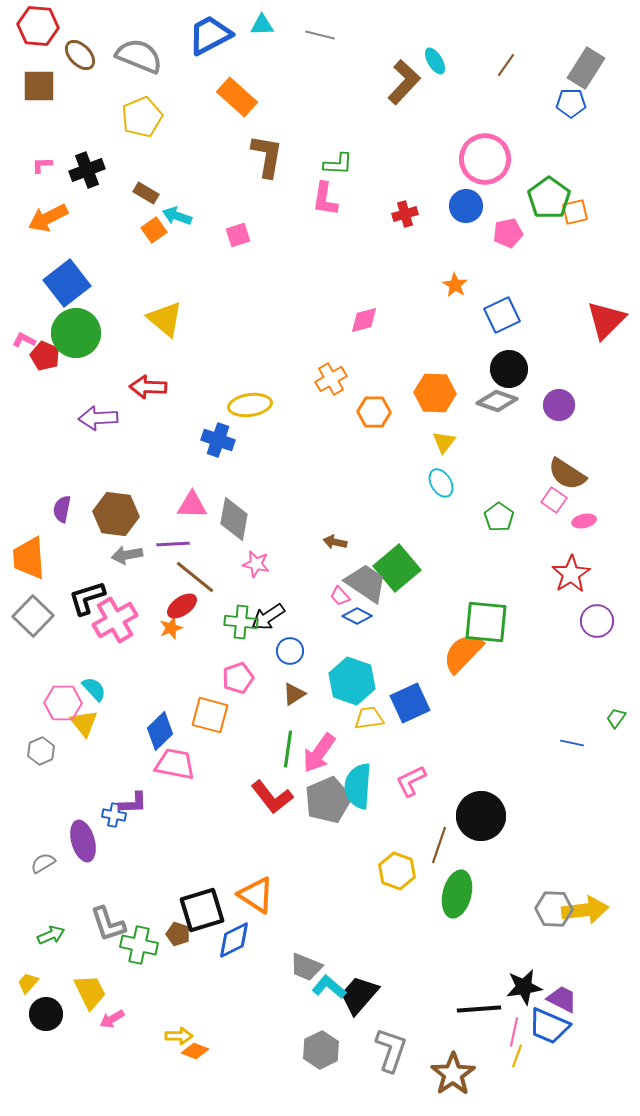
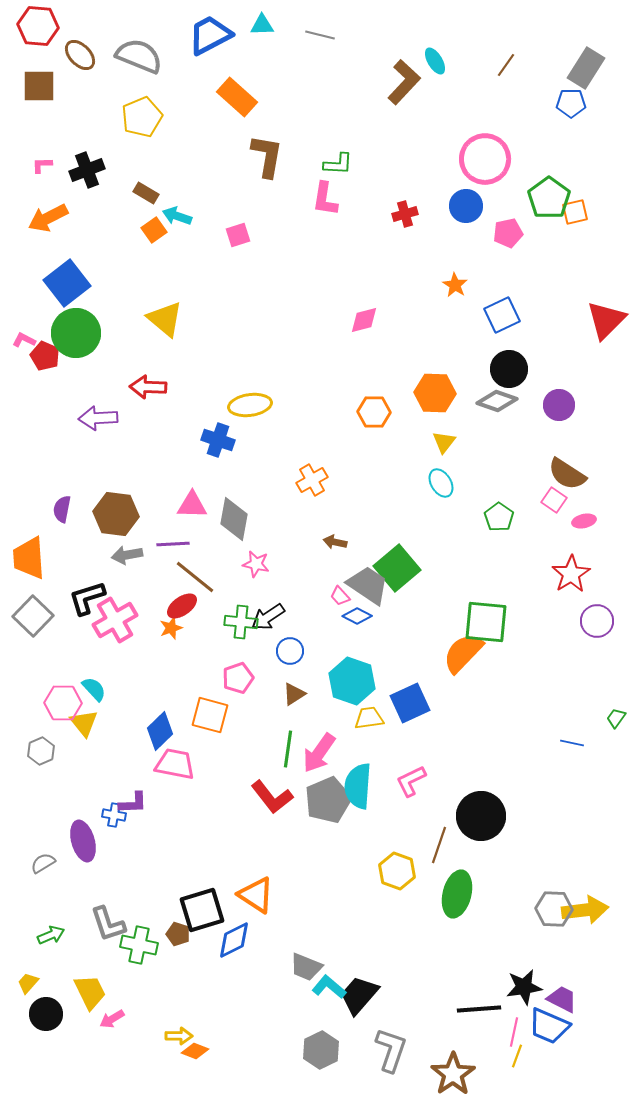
orange cross at (331, 379): moved 19 px left, 101 px down
gray trapezoid at (366, 583): moved 2 px right, 2 px down
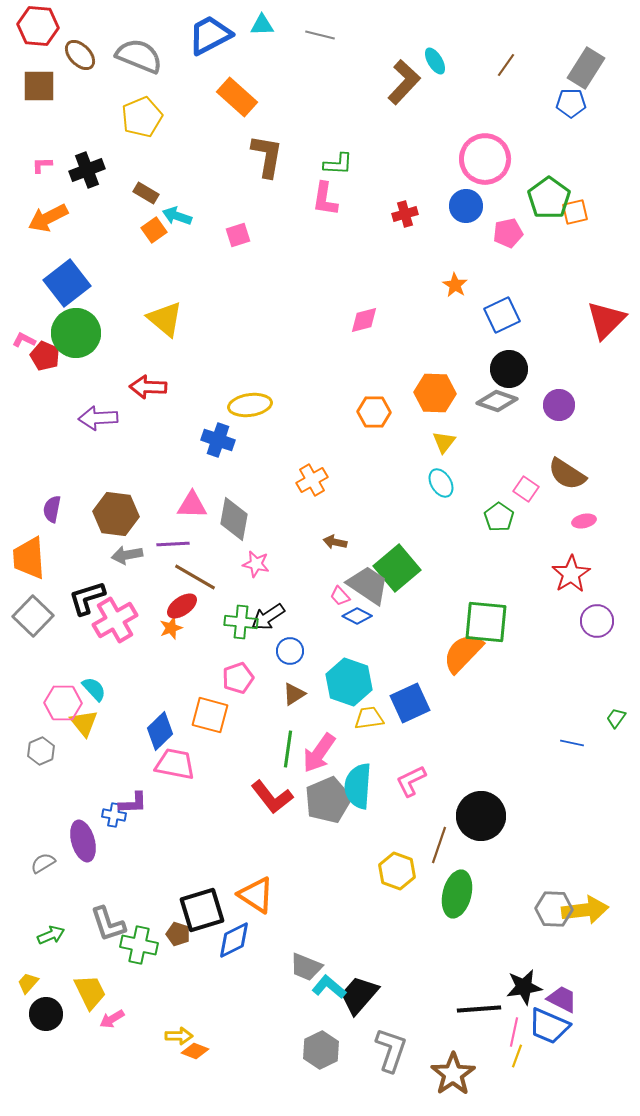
pink square at (554, 500): moved 28 px left, 11 px up
purple semicircle at (62, 509): moved 10 px left
brown line at (195, 577): rotated 9 degrees counterclockwise
cyan hexagon at (352, 681): moved 3 px left, 1 px down
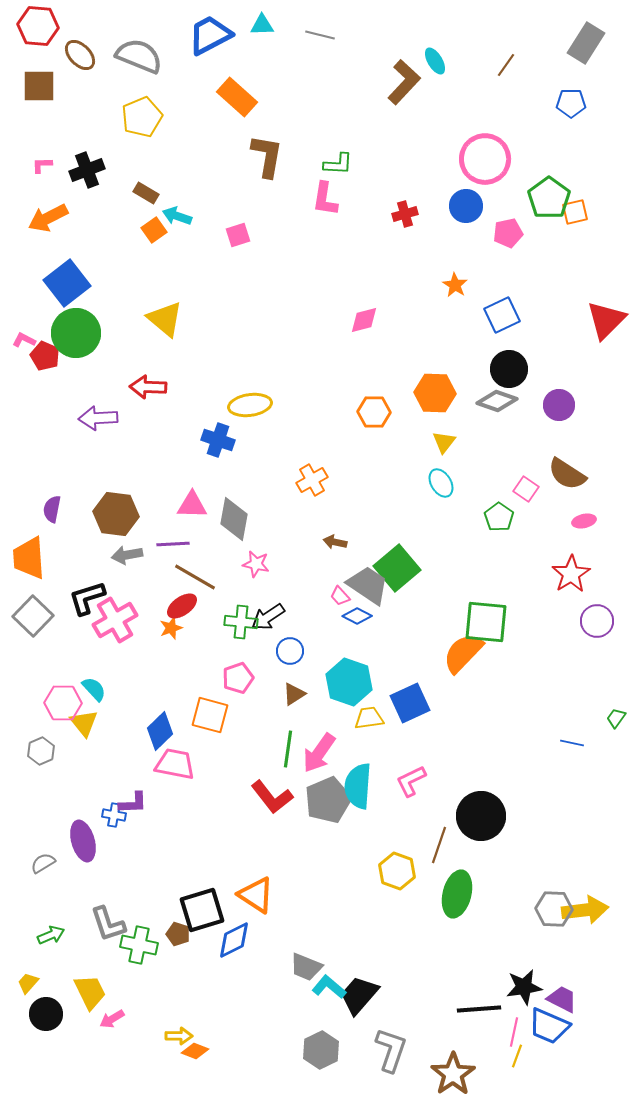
gray rectangle at (586, 68): moved 25 px up
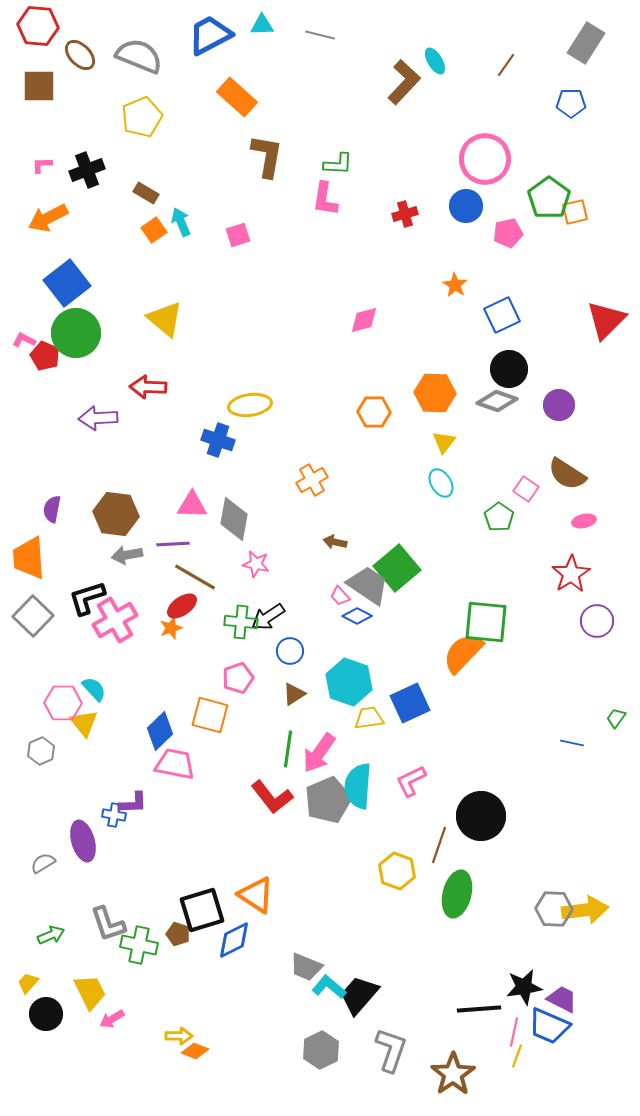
cyan arrow at (177, 216): moved 4 px right, 6 px down; rotated 48 degrees clockwise
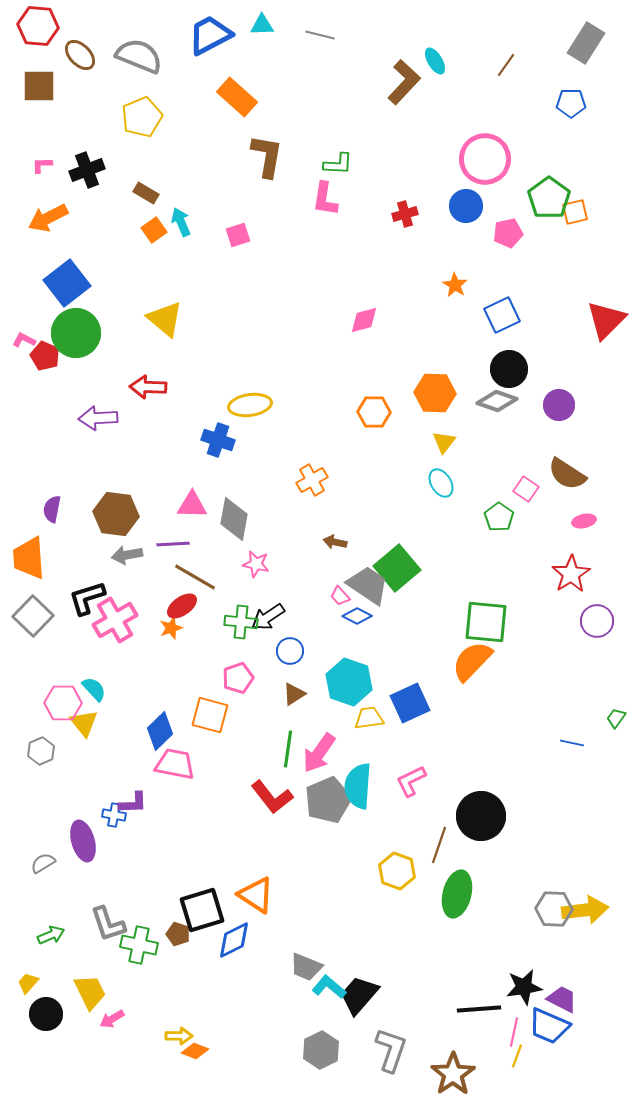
orange semicircle at (463, 653): moved 9 px right, 8 px down
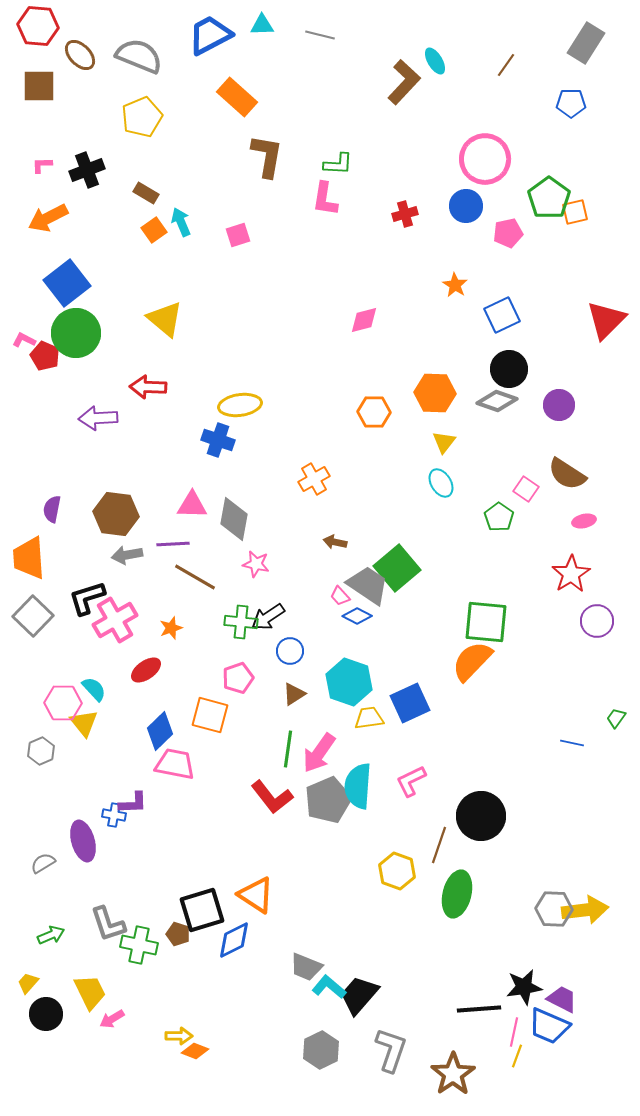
yellow ellipse at (250, 405): moved 10 px left
orange cross at (312, 480): moved 2 px right, 1 px up
red ellipse at (182, 606): moved 36 px left, 64 px down
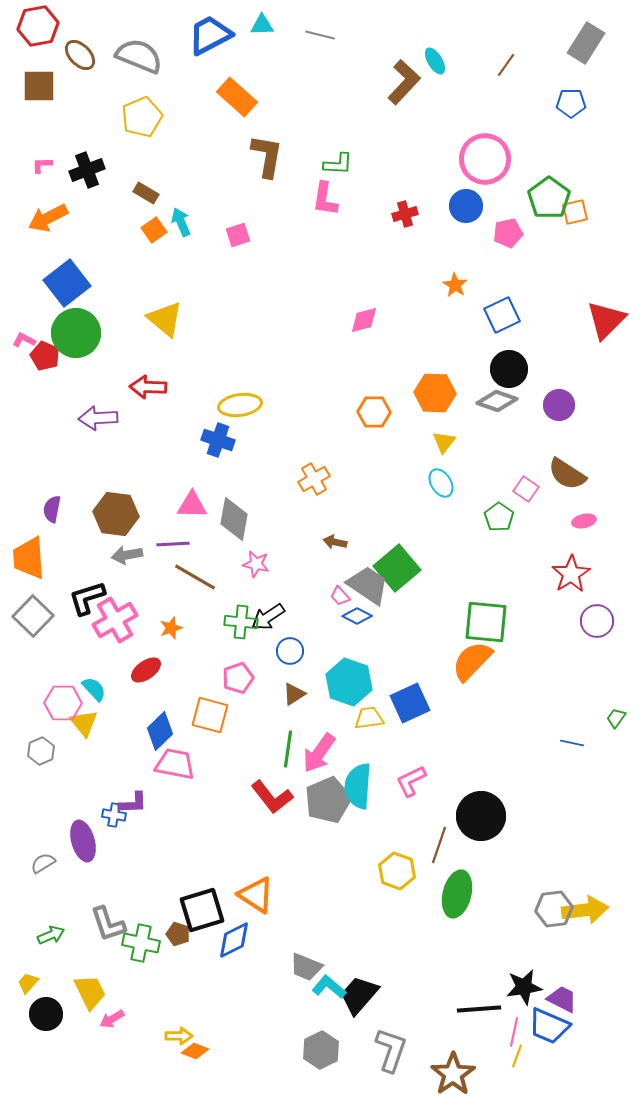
red hexagon at (38, 26): rotated 15 degrees counterclockwise
gray hexagon at (554, 909): rotated 9 degrees counterclockwise
green cross at (139, 945): moved 2 px right, 2 px up
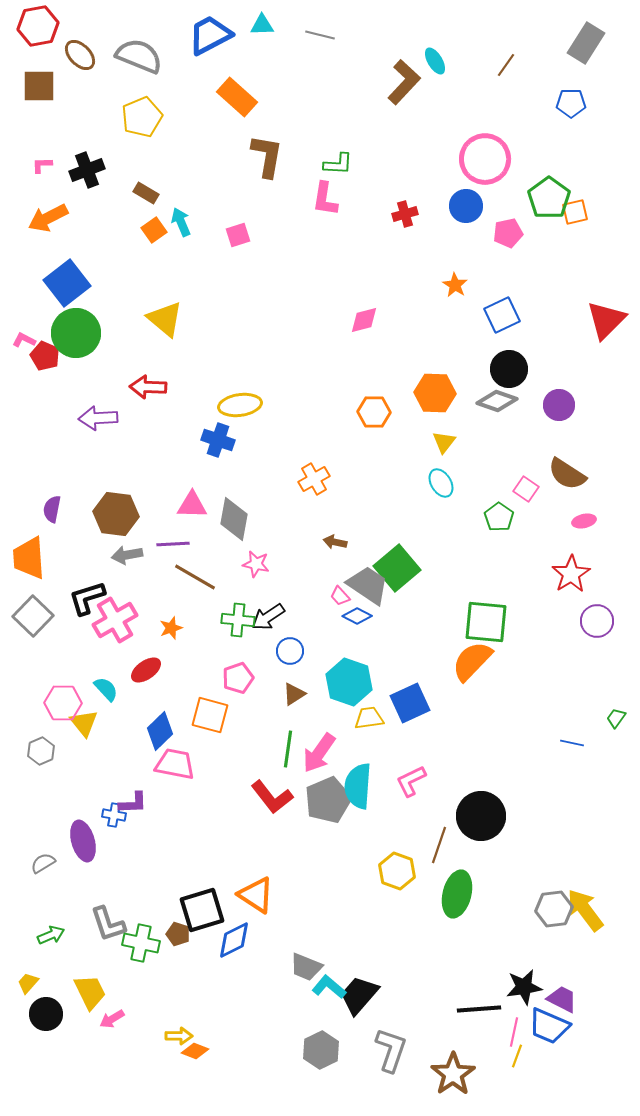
green cross at (241, 622): moved 3 px left, 2 px up
cyan semicircle at (94, 689): moved 12 px right
yellow arrow at (585, 910): rotated 120 degrees counterclockwise
